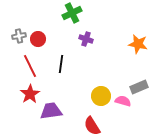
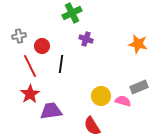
red circle: moved 4 px right, 7 px down
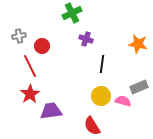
black line: moved 41 px right
